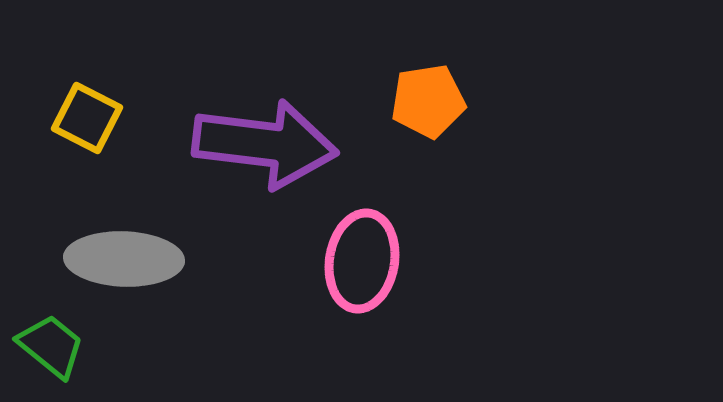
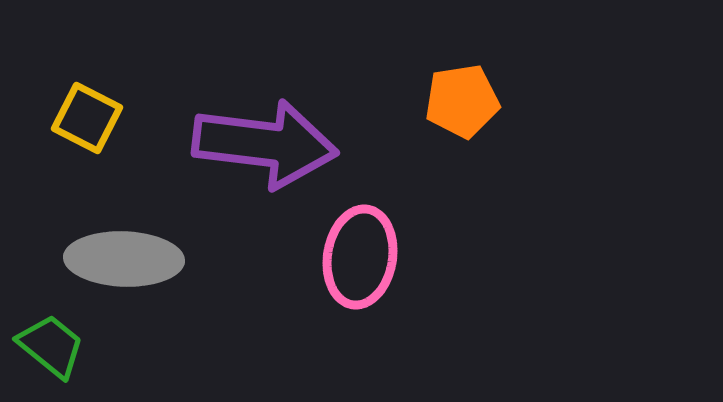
orange pentagon: moved 34 px right
pink ellipse: moved 2 px left, 4 px up
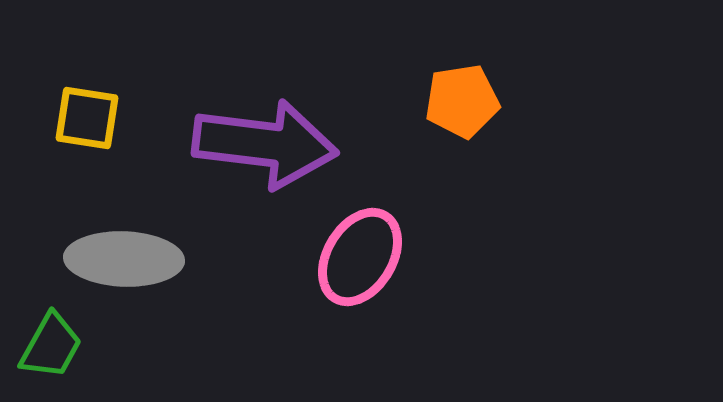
yellow square: rotated 18 degrees counterclockwise
pink ellipse: rotated 22 degrees clockwise
green trapezoid: rotated 80 degrees clockwise
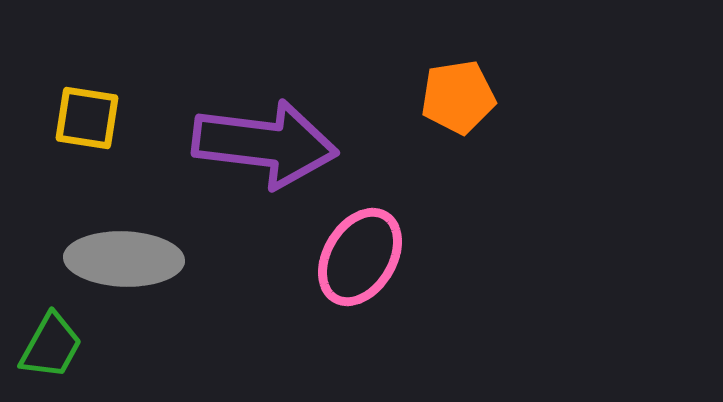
orange pentagon: moved 4 px left, 4 px up
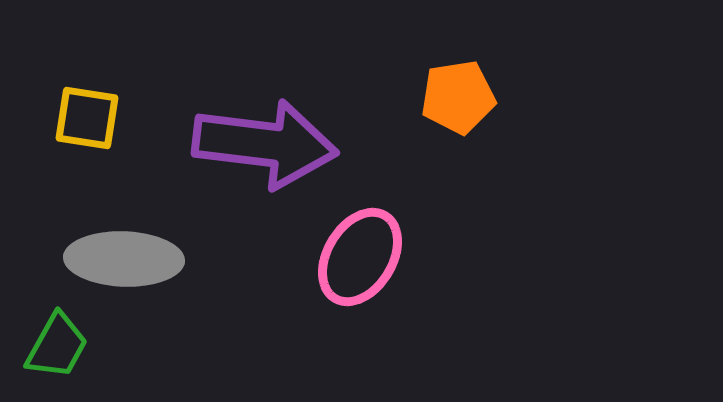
green trapezoid: moved 6 px right
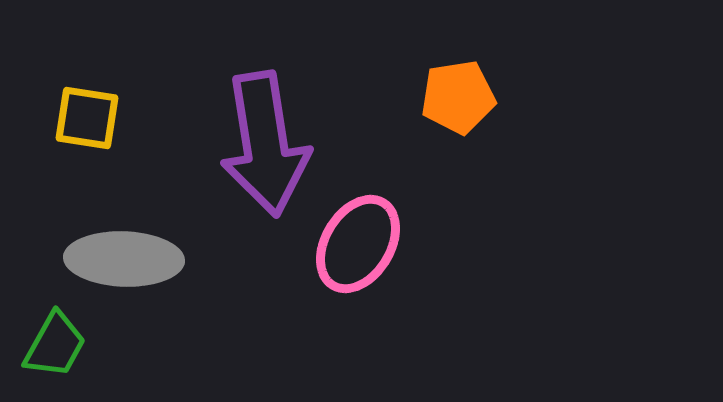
purple arrow: rotated 74 degrees clockwise
pink ellipse: moved 2 px left, 13 px up
green trapezoid: moved 2 px left, 1 px up
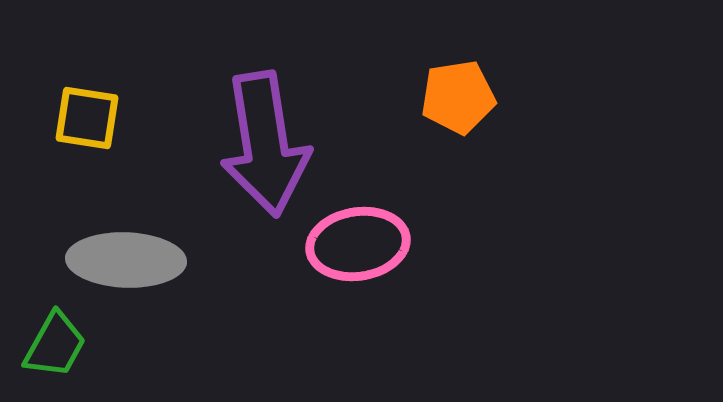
pink ellipse: rotated 50 degrees clockwise
gray ellipse: moved 2 px right, 1 px down
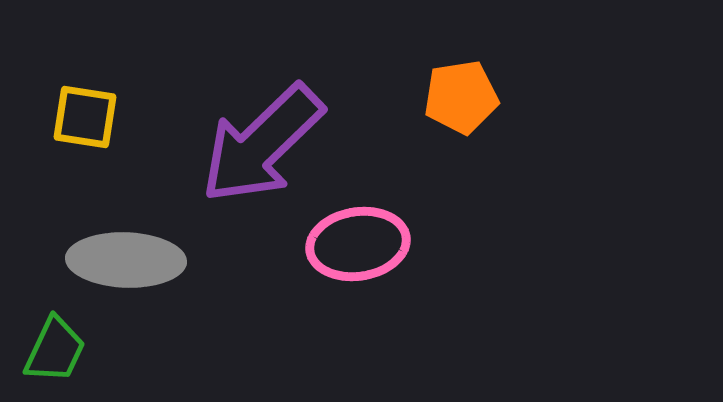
orange pentagon: moved 3 px right
yellow square: moved 2 px left, 1 px up
purple arrow: moved 3 px left; rotated 55 degrees clockwise
green trapezoid: moved 5 px down; rotated 4 degrees counterclockwise
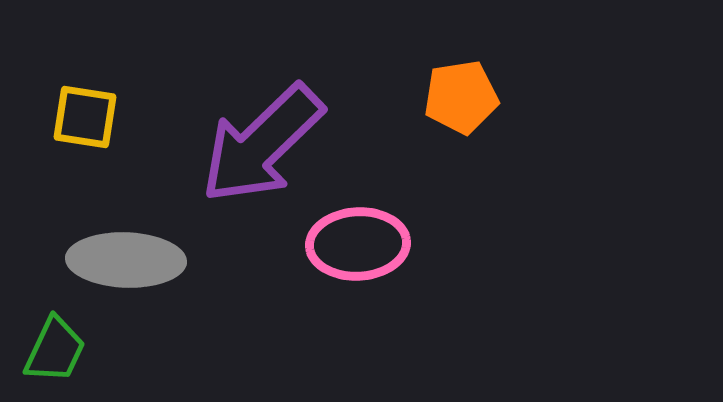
pink ellipse: rotated 6 degrees clockwise
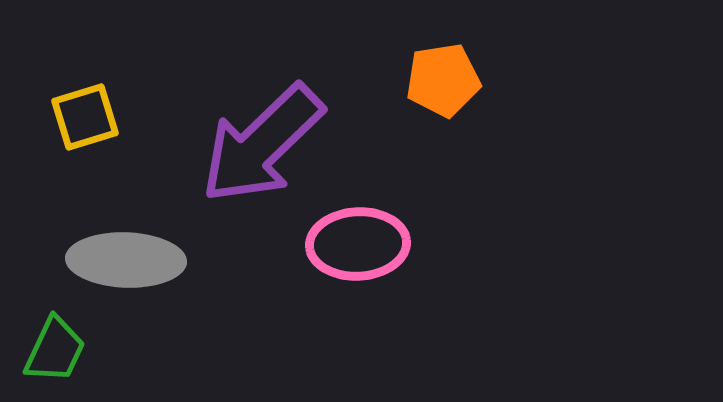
orange pentagon: moved 18 px left, 17 px up
yellow square: rotated 26 degrees counterclockwise
